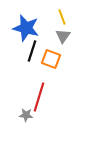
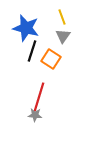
orange square: rotated 12 degrees clockwise
gray star: moved 9 px right
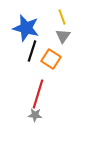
red line: moved 1 px left, 3 px up
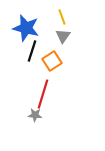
orange square: moved 1 px right, 2 px down; rotated 24 degrees clockwise
red line: moved 5 px right
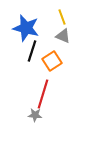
gray triangle: rotated 42 degrees counterclockwise
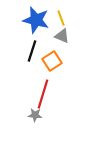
yellow line: moved 1 px left, 1 px down
blue star: moved 10 px right, 8 px up
gray triangle: moved 1 px left
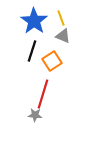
blue star: moved 2 px left, 1 px down; rotated 20 degrees clockwise
gray triangle: moved 1 px right
